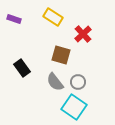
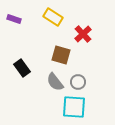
cyan square: rotated 30 degrees counterclockwise
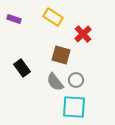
gray circle: moved 2 px left, 2 px up
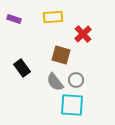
yellow rectangle: rotated 36 degrees counterclockwise
cyan square: moved 2 px left, 2 px up
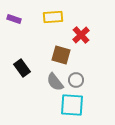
red cross: moved 2 px left, 1 px down
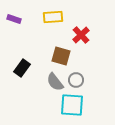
brown square: moved 1 px down
black rectangle: rotated 72 degrees clockwise
